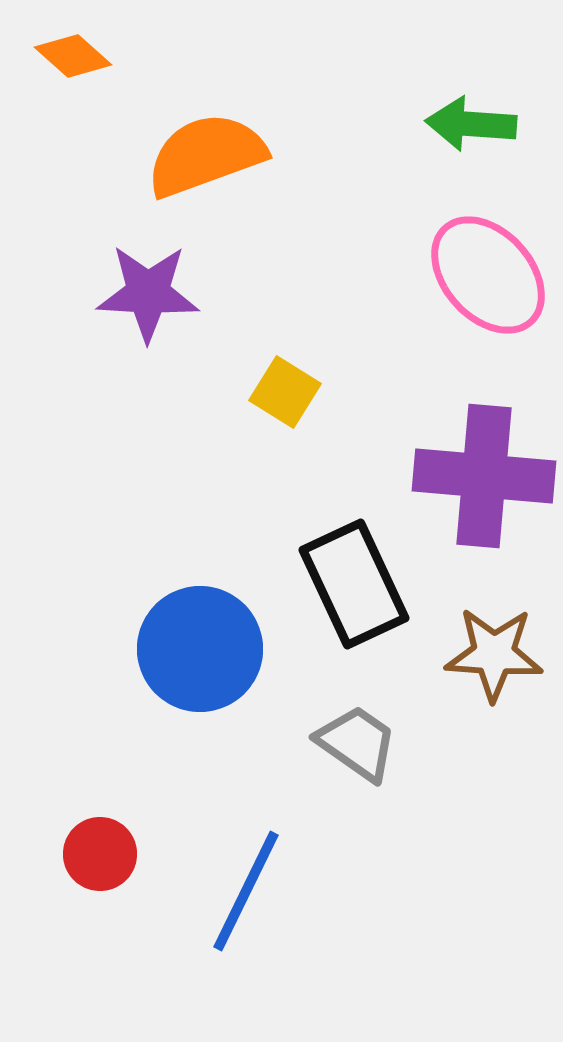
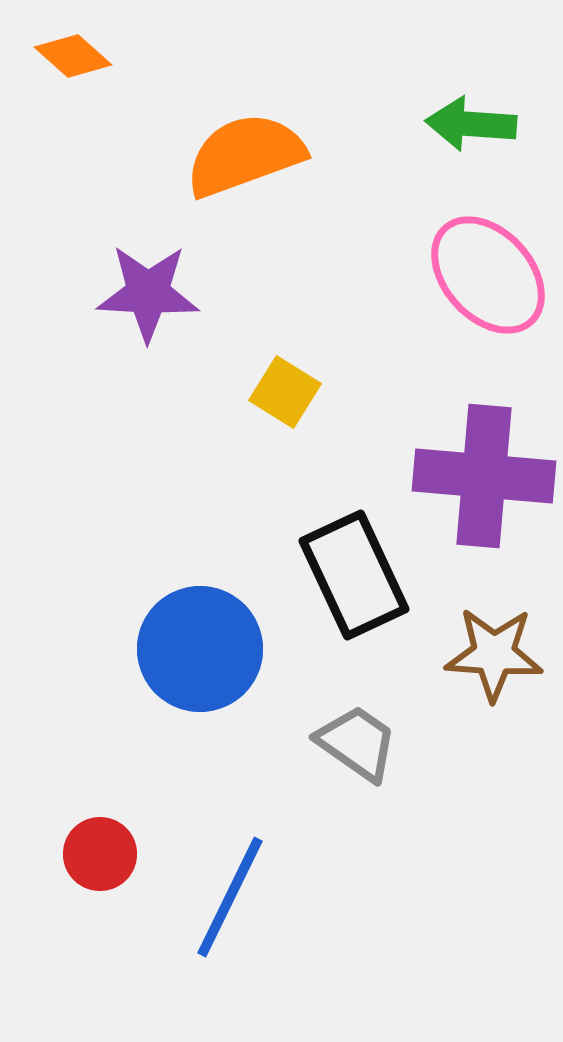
orange semicircle: moved 39 px right
black rectangle: moved 9 px up
blue line: moved 16 px left, 6 px down
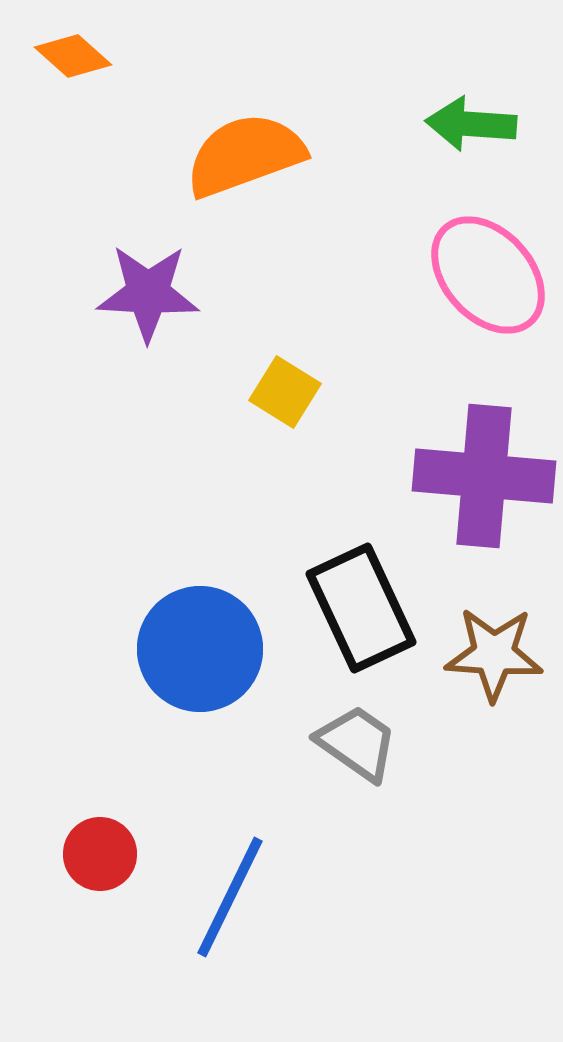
black rectangle: moved 7 px right, 33 px down
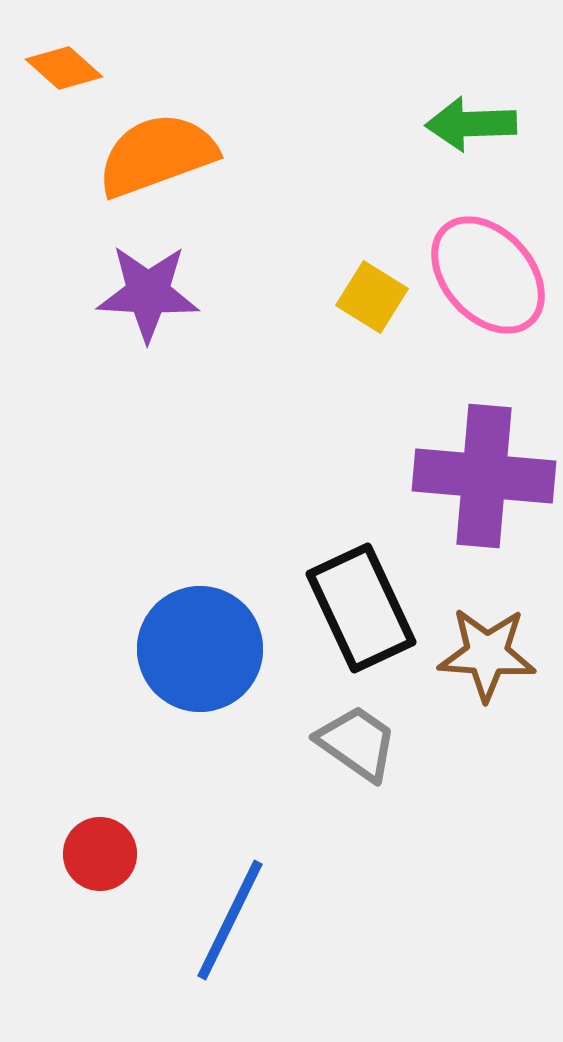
orange diamond: moved 9 px left, 12 px down
green arrow: rotated 6 degrees counterclockwise
orange semicircle: moved 88 px left
yellow square: moved 87 px right, 95 px up
brown star: moved 7 px left
blue line: moved 23 px down
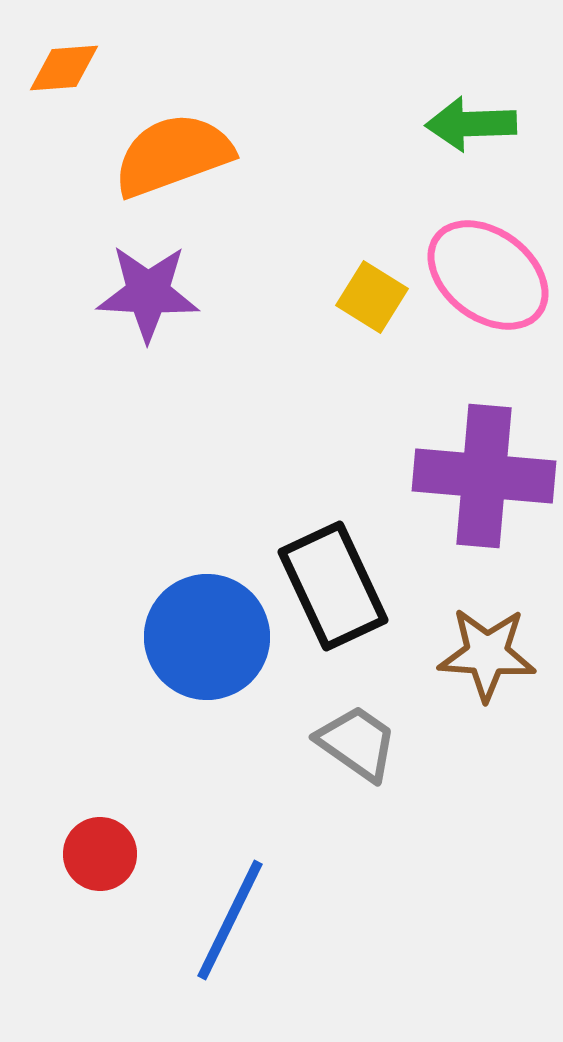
orange diamond: rotated 46 degrees counterclockwise
orange semicircle: moved 16 px right
pink ellipse: rotated 11 degrees counterclockwise
black rectangle: moved 28 px left, 22 px up
blue circle: moved 7 px right, 12 px up
